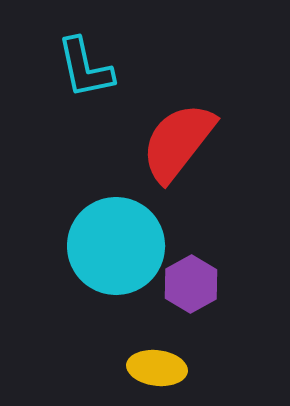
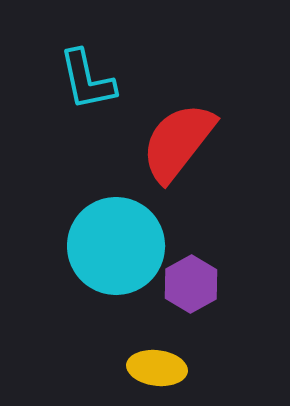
cyan L-shape: moved 2 px right, 12 px down
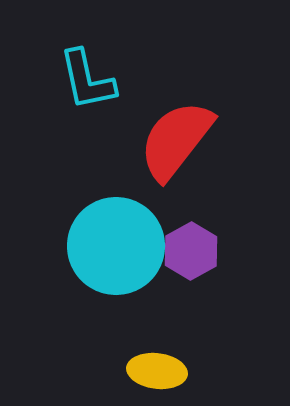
red semicircle: moved 2 px left, 2 px up
purple hexagon: moved 33 px up
yellow ellipse: moved 3 px down
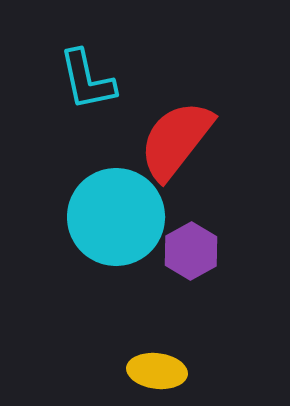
cyan circle: moved 29 px up
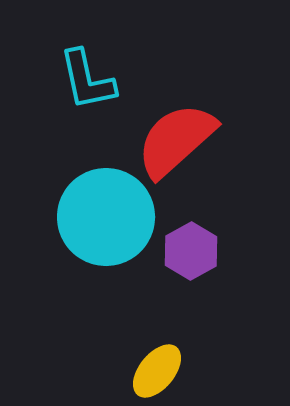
red semicircle: rotated 10 degrees clockwise
cyan circle: moved 10 px left
yellow ellipse: rotated 58 degrees counterclockwise
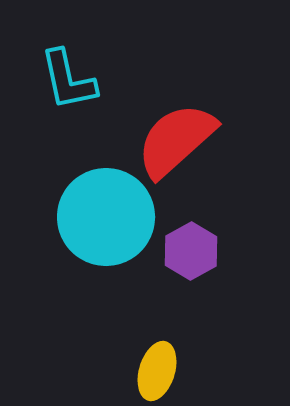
cyan L-shape: moved 19 px left
yellow ellipse: rotated 22 degrees counterclockwise
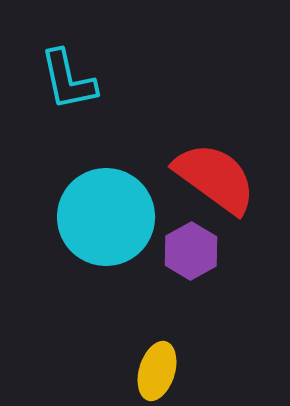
red semicircle: moved 39 px right, 38 px down; rotated 78 degrees clockwise
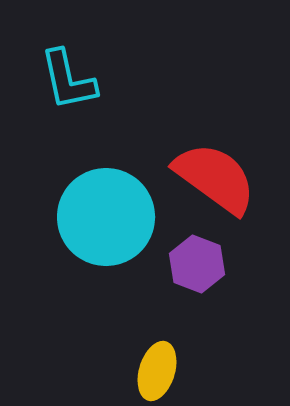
purple hexagon: moved 6 px right, 13 px down; rotated 10 degrees counterclockwise
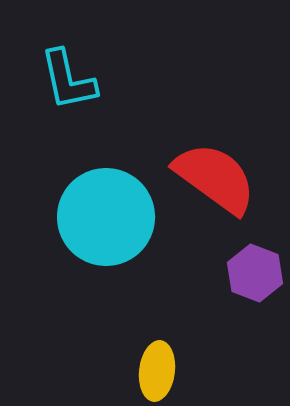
purple hexagon: moved 58 px right, 9 px down
yellow ellipse: rotated 10 degrees counterclockwise
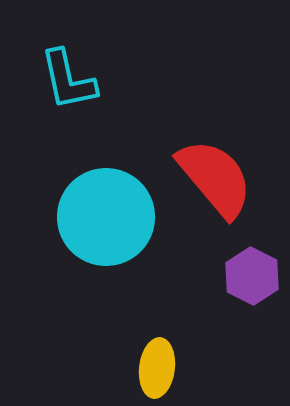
red semicircle: rotated 14 degrees clockwise
purple hexagon: moved 3 px left, 3 px down; rotated 6 degrees clockwise
yellow ellipse: moved 3 px up
